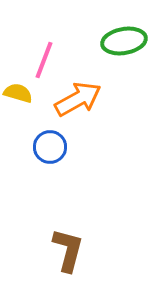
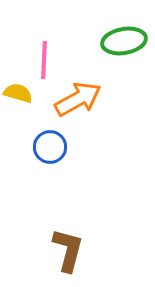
pink line: rotated 18 degrees counterclockwise
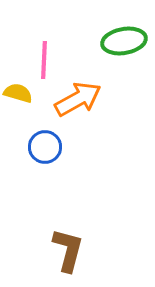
blue circle: moved 5 px left
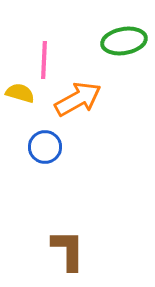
yellow semicircle: moved 2 px right
brown L-shape: rotated 15 degrees counterclockwise
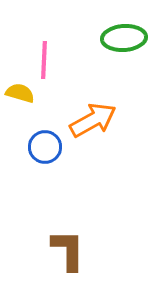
green ellipse: moved 3 px up; rotated 6 degrees clockwise
orange arrow: moved 15 px right, 21 px down
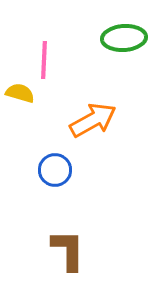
blue circle: moved 10 px right, 23 px down
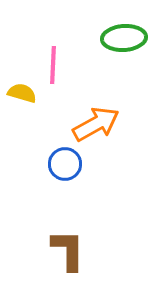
pink line: moved 9 px right, 5 px down
yellow semicircle: moved 2 px right
orange arrow: moved 3 px right, 4 px down
blue circle: moved 10 px right, 6 px up
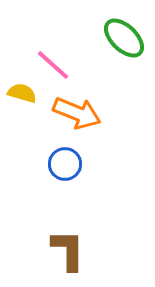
green ellipse: rotated 48 degrees clockwise
pink line: rotated 51 degrees counterclockwise
orange arrow: moved 19 px left, 11 px up; rotated 51 degrees clockwise
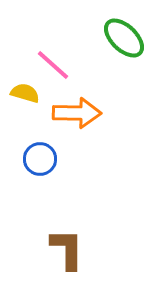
yellow semicircle: moved 3 px right
orange arrow: rotated 21 degrees counterclockwise
blue circle: moved 25 px left, 5 px up
brown L-shape: moved 1 px left, 1 px up
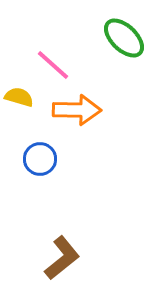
yellow semicircle: moved 6 px left, 4 px down
orange arrow: moved 3 px up
brown L-shape: moved 5 px left, 9 px down; rotated 51 degrees clockwise
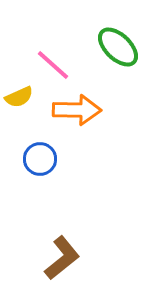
green ellipse: moved 6 px left, 9 px down
yellow semicircle: rotated 140 degrees clockwise
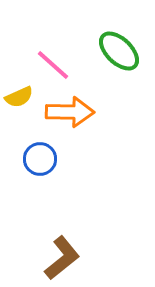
green ellipse: moved 1 px right, 4 px down
orange arrow: moved 7 px left, 2 px down
